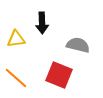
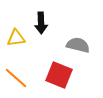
black arrow: moved 1 px left
yellow triangle: moved 1 px up
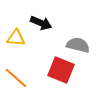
black arrow: rotated 65 degrees counterclockwise
yellow triangle: rotated 12 degrees clockwise
red square: moved 2 px right, 5 px up
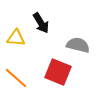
black arrow: rotated 35 degrees clockwise
red square: moved 3 px left, 2 px down
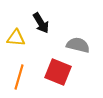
orange line: moved 3 px right, 1 px up; rotated 65 degrees clockwise
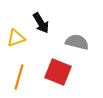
yellow triangle: rotated 24 degrees counterclockwise
gray semicircle: moved 1 px left, 3 px up
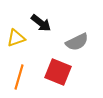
black arrow: rotated 20 degrees counterclockwise
gray semicircle: rotated 140 degrees clockwise
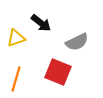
orange line: moved 3 px left, 2 px down
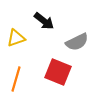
black arrow: moved 3 px right, 2 px up
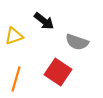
yellow triangle: moved 2 px left, 2 px up
gray semicircle: rotated 45 degrees clockwise
red square: rotated 12 degrees clockwise
